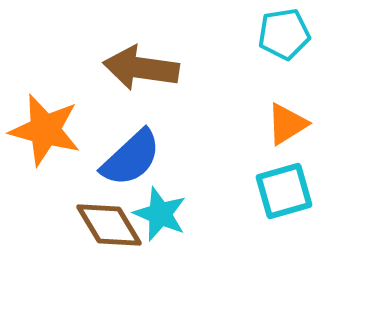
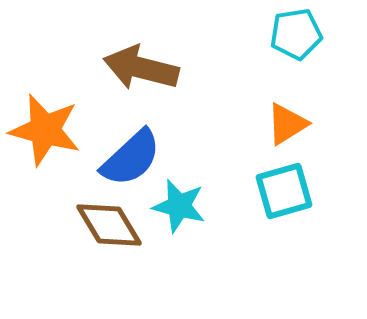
cyan pentagon: moved 12 px right
brown arrow: rotated 6 degrees clockwise
cyan star: moved 19 px right, 8 px up; rotated 8 degrees counterclockwise
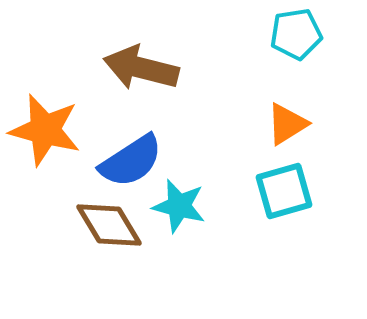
blue semicircle: moved 3 px down; rotated 10 degrees clockwise
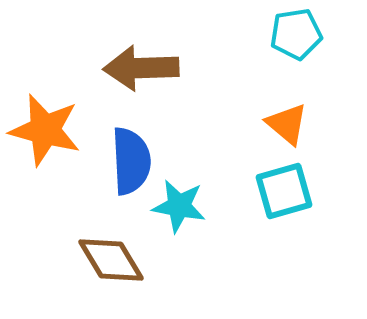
brown arrow: rotated 16 degrees counterclockwise
orange triangle: rotated 48 degrees counterclockwise
blue semicircle: rotated 60 degrees counterclockwise
cyan star: rotated 4 degrees counterclockwise
brown diamond: moved 2 px right, 35 px down
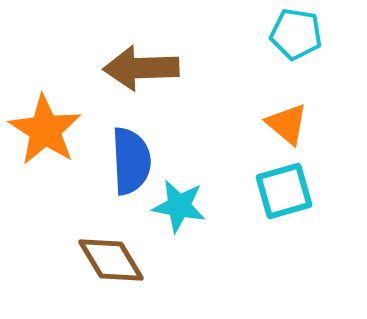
cyan pentagon: rotated 18 degrees clockwise
orange star: rotated 18 degrees clockwise
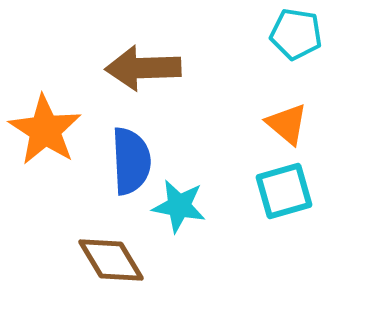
brown arrow: moved 2 px right
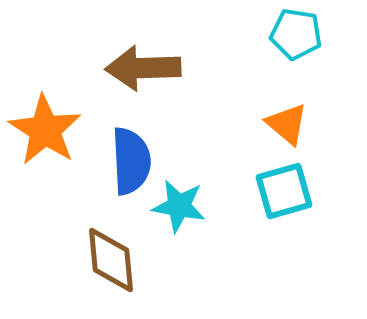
brown diamond: rotated 26 degrees clockwise
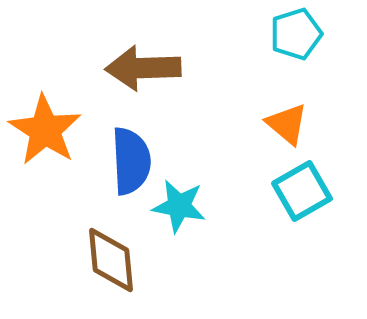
cyan pentagon: rotated 27 degrees counterclockwise
cyan square: moved 18 px right; rotated 14 degrees counterclockwise
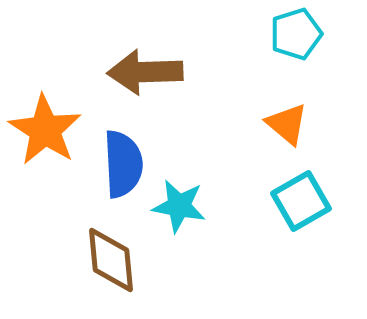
brown arrow: moved 2 px right, 4 px down
blue semicircle: moved 8 px left, 3 px down
cyan square: moved 1 px left, 10 px down
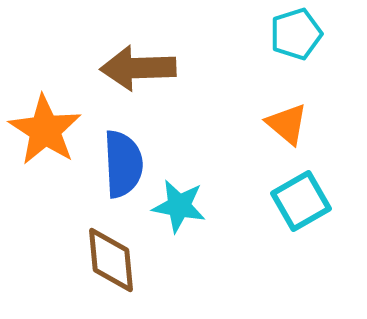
brown arrow: moved 7 px left, 4 px up
